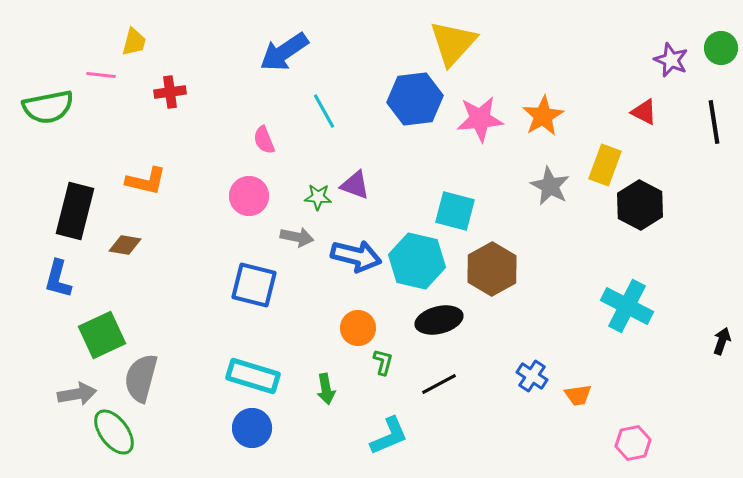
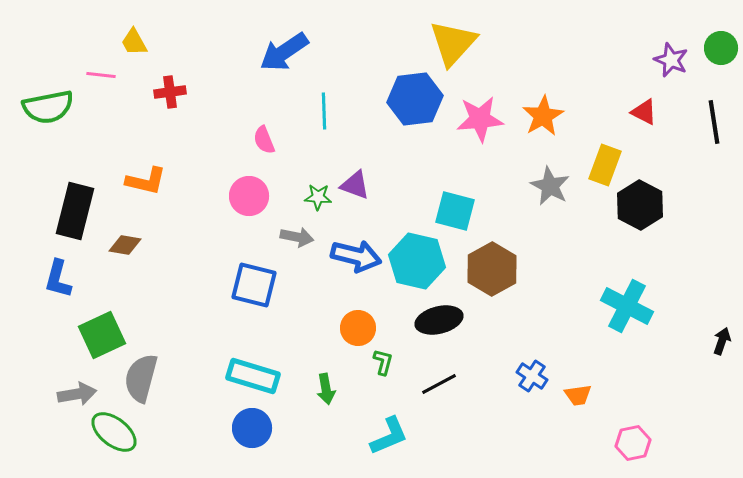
yellow trapezoid at (134, 42): rotated 136 degrees clockwise
cyan line at (324, 111): rotated 27 degrees clockwise
green ellipse at (114, 432): rotated 15 degrees counterclockwise
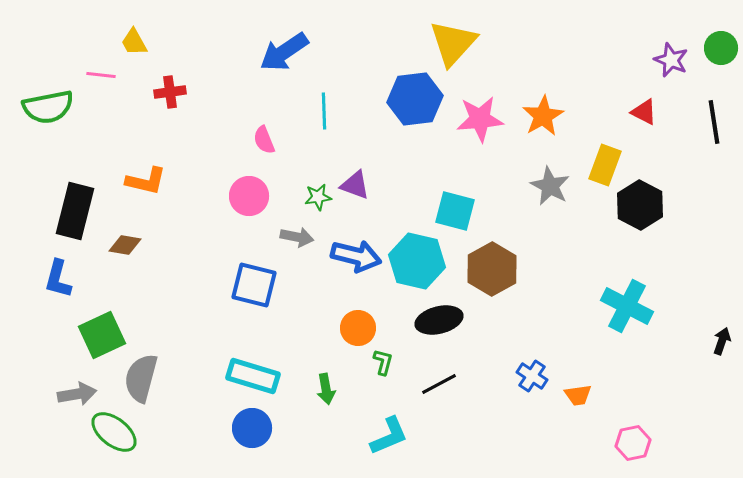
green star at (318, 197): rotated 12 degrees counterclockwise
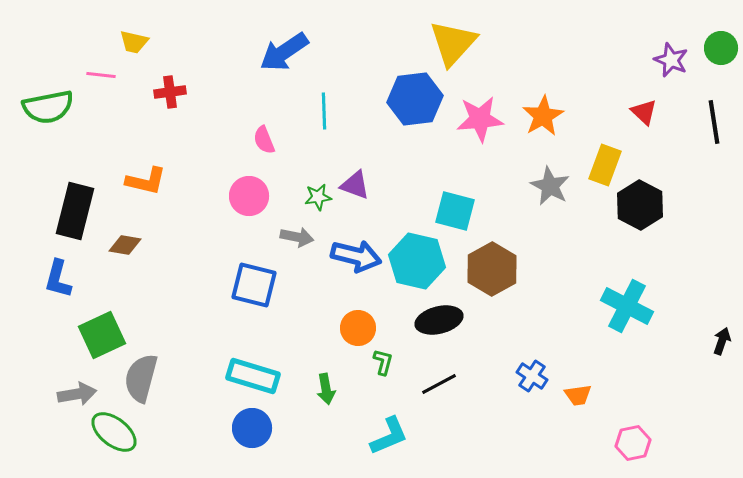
yellow trapezoid at (134, 42): rotated 48 degrees counterclockwise
red triangle at (644, 112): rotated 16 degrees clockwise
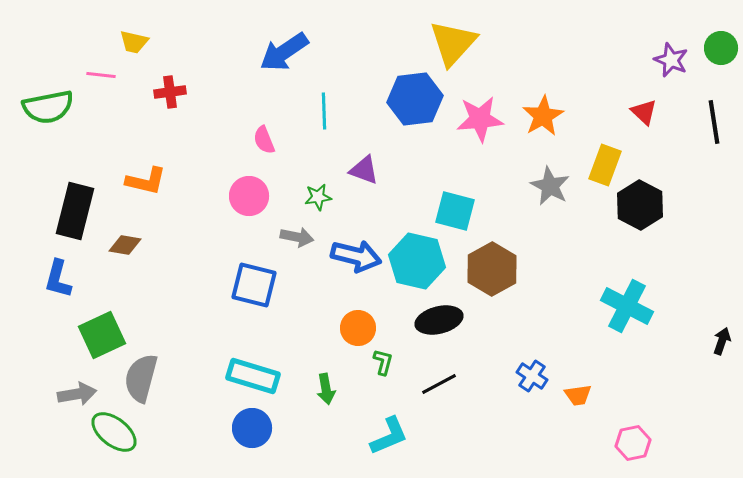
purple triangle at (355, 185): moved 9 px right, 15 px up
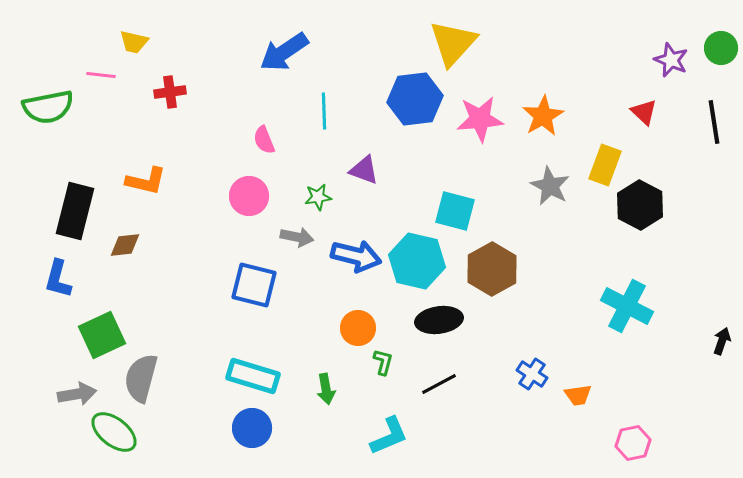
brown diamond at (125, 245): rotated 16 degrees counterclockwise
black ellipse at (439, 320): rotated 6 degrees clockwise
blue cross at (532, 376): moved 2 px up
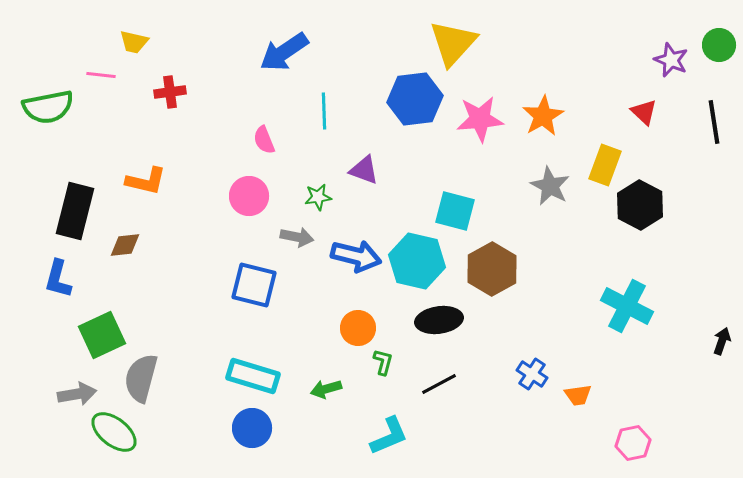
green circle at (721, 48): moved 2 px left, 3 px up
green arrow at (326, 389): rotated 84 degrees clockwise
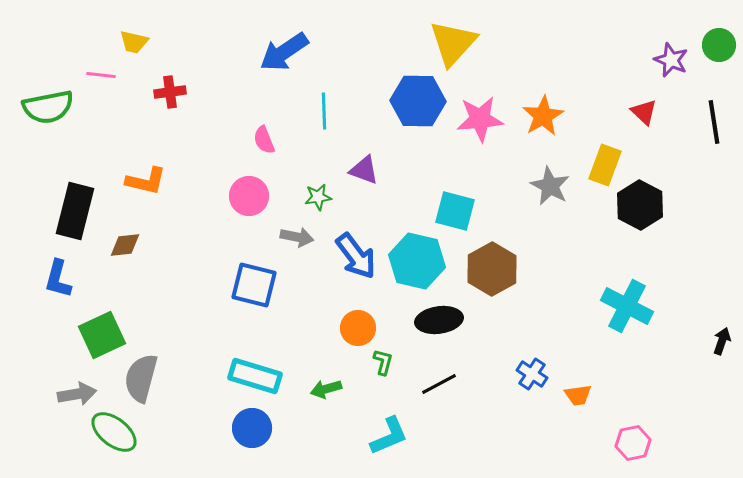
blue hexagon at (415, 99): moved 3 px right, 2 px down; rotated 8 degrees clockwise
blue arrow at (356, 256): rotated 39 degrees clockwise
cyan rectangle at (253, 376): moved 2 px right
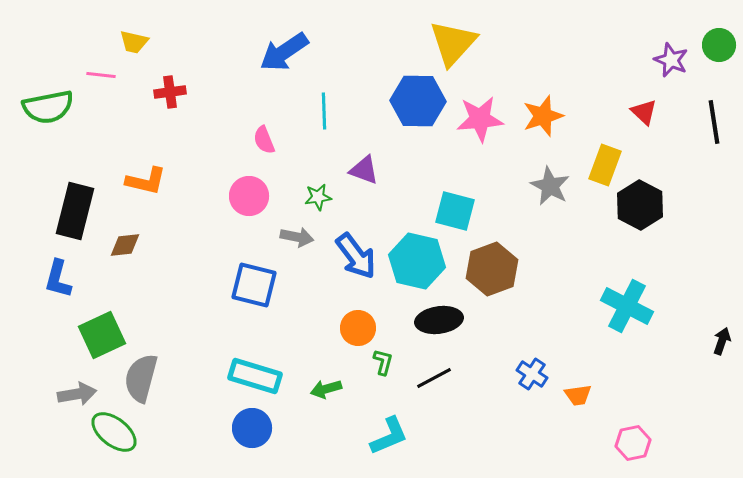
orange star at (543, 116): rotated 12 degrees clockwise
brown hexagon at (492, 269): rotated 9 degrees clockwise
black line at (439, 384): moved 5 px left, 6 px up
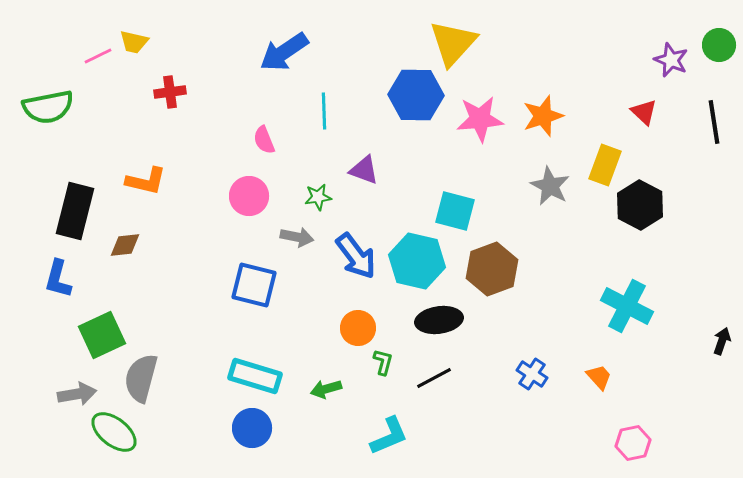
pink line at (101, 75): moved 3 px left, 19 px up; rotated 32 degrees counterclockwise
blue hexagon at (418, 101): moved 2 px left, 6 px up
orange trapezoid at (578, 395): moved 21 px right, 18 px up; rotated 124 degrees counterclockwise
